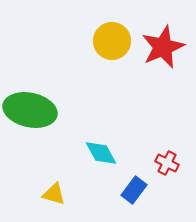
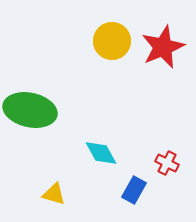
blue rectangle: rotated 8 degrees counterclockwise
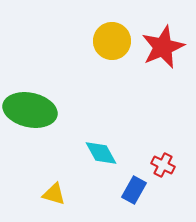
red cross: moved 4 px left, 2 px down
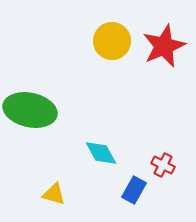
red star: moved 1 px right, 1 px up
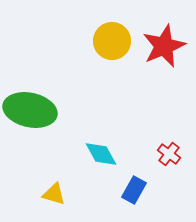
cyan diamond: moved 1 px down
red cross: moved 6 px right, 11 px up; rotated 10 degrees clockwise
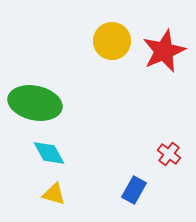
red star: moved 5 px down
green ellipse: moved 5 px right, 7 px up
cyan diamond: moved 52 px left, 1 px up
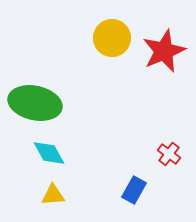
yellow circle: moved 3 px up
yellow triangle: moved 1 px left, 1 px down; rotated 20 degrees counterclockwise
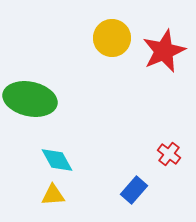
green ellipse: moved 5 px left, 4 px up
cyan diamond: moved 8 px right, 7 px down
blue rectangle: rotated 12 degrees clockwise
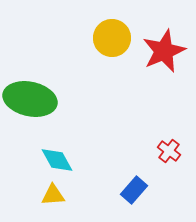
red cross: moved 3 px up
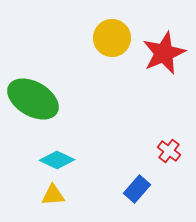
red star: moved 2 px down
green ellipse: moved 3 px right; rotated 18 degrees clockwise
cyan diamond: rotated 36 degrees counterclockwise
blue rectangle: moved 3 px right, 1 px up
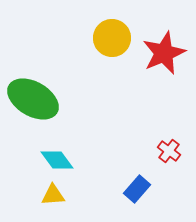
cyan diamond: rotated 28 degrees clockwise
